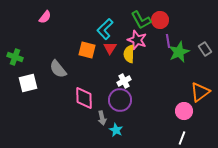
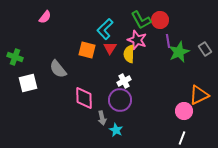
orange triangle: moved 1 px left, 3 px down; rotated 10 degrees clockwise
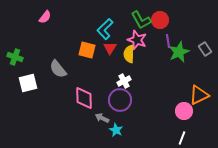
gray arrow: rotated 128 degrees clockwise
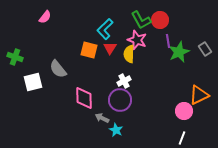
orange square: moved 2 px right
white square: moved 5 px right, 1 px up
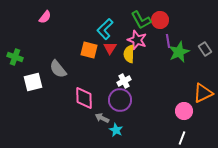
orange triangle: moved 4 px right, 2 px up
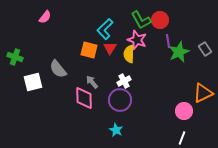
gray arrow: moved 10 px left, 36 px up; rotated 24 degrees clockwise
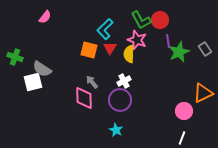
gray semicircle: moved 16 px left; rotated 18 degrees counterclockwise
